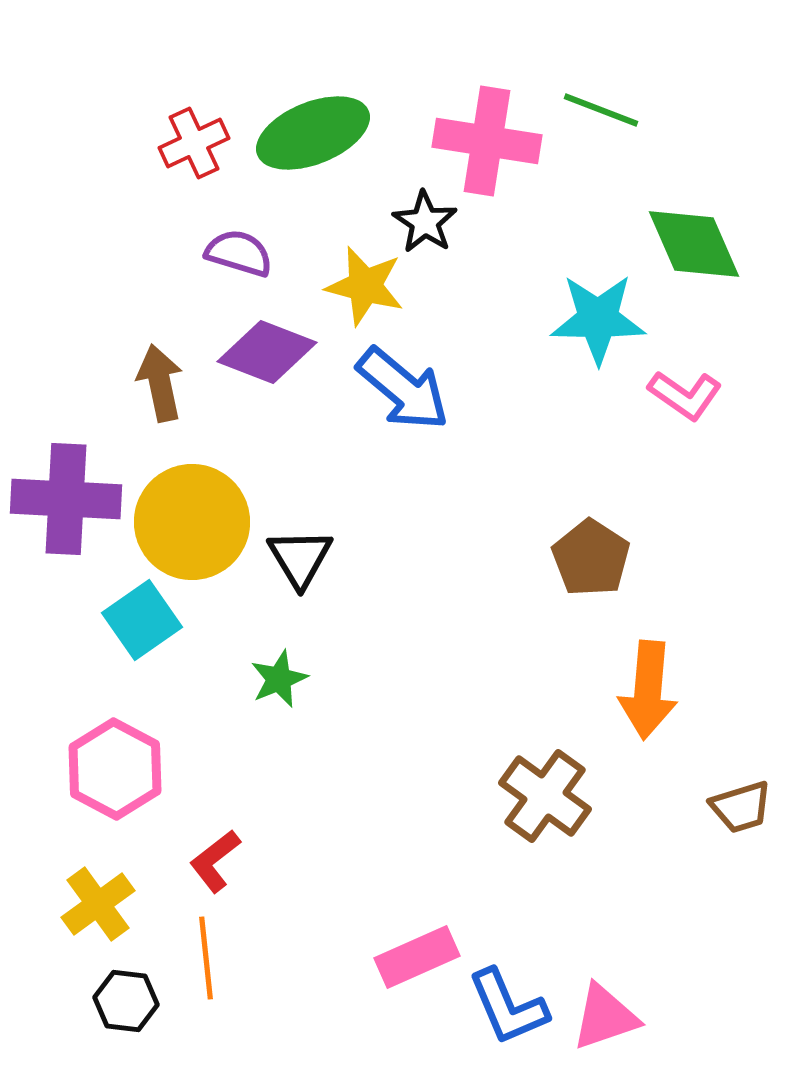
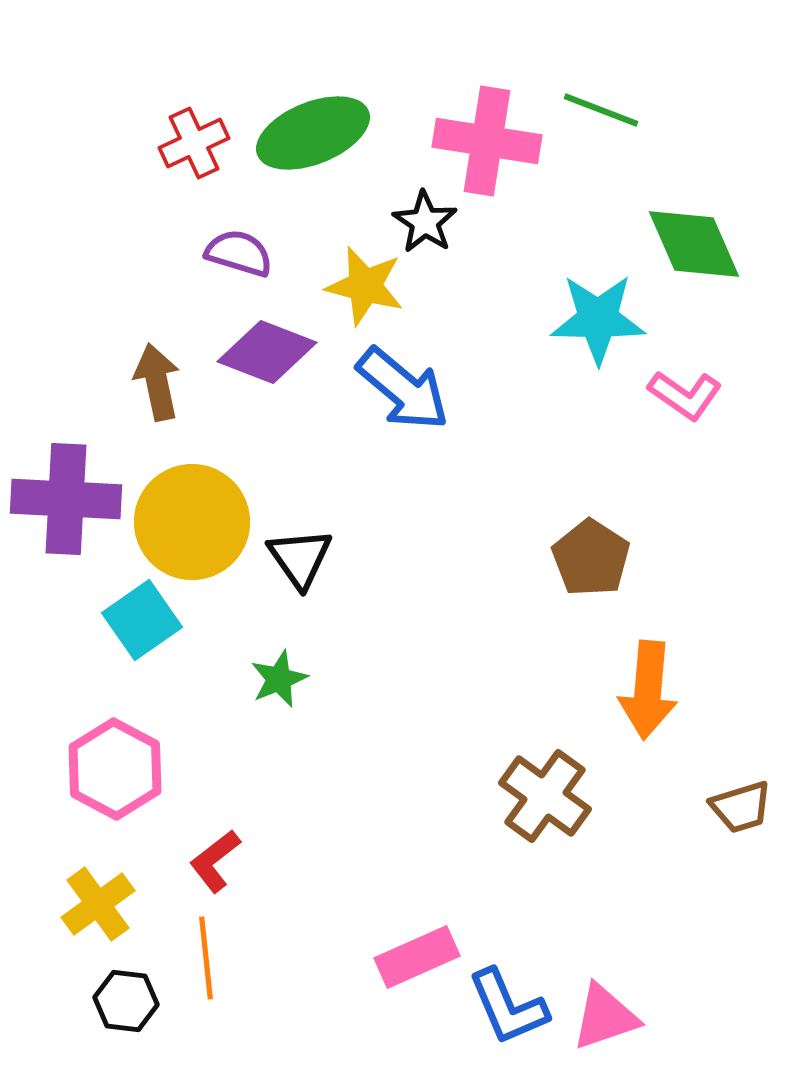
brown arrow: moved 3 px left, 1 px up
black triangle: rotated 4 degrees counterclockwise
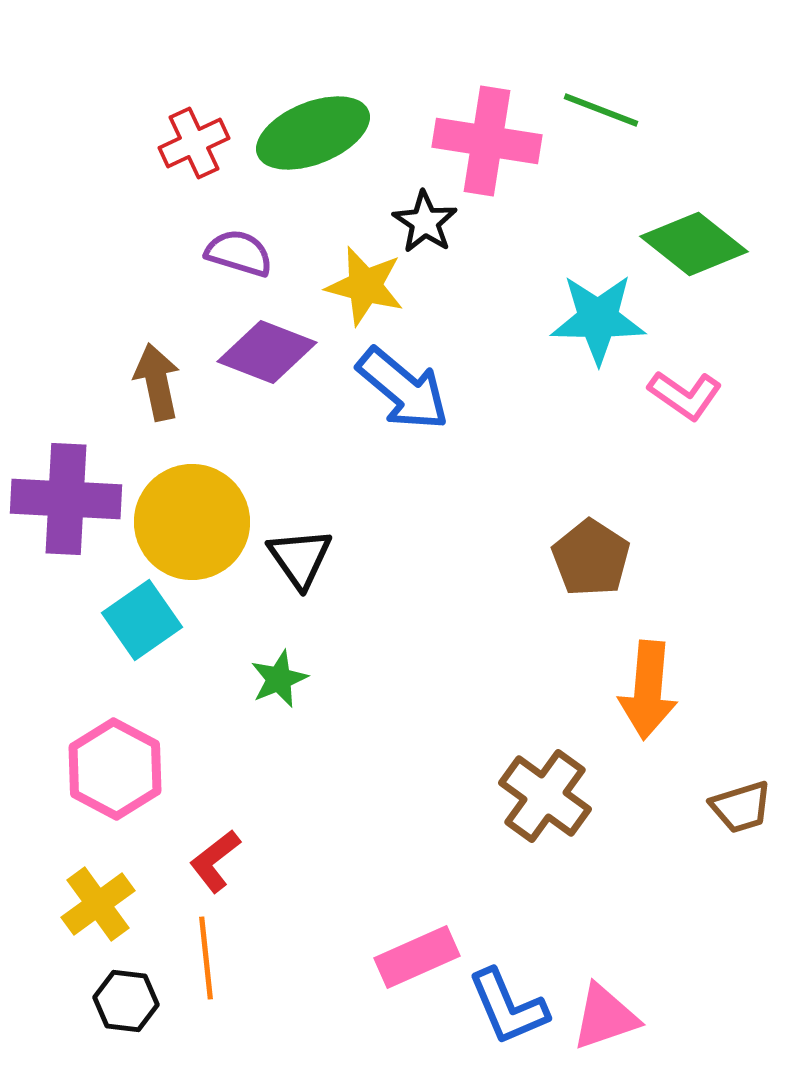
green diamond: rotated 28 degrees counterclockwise
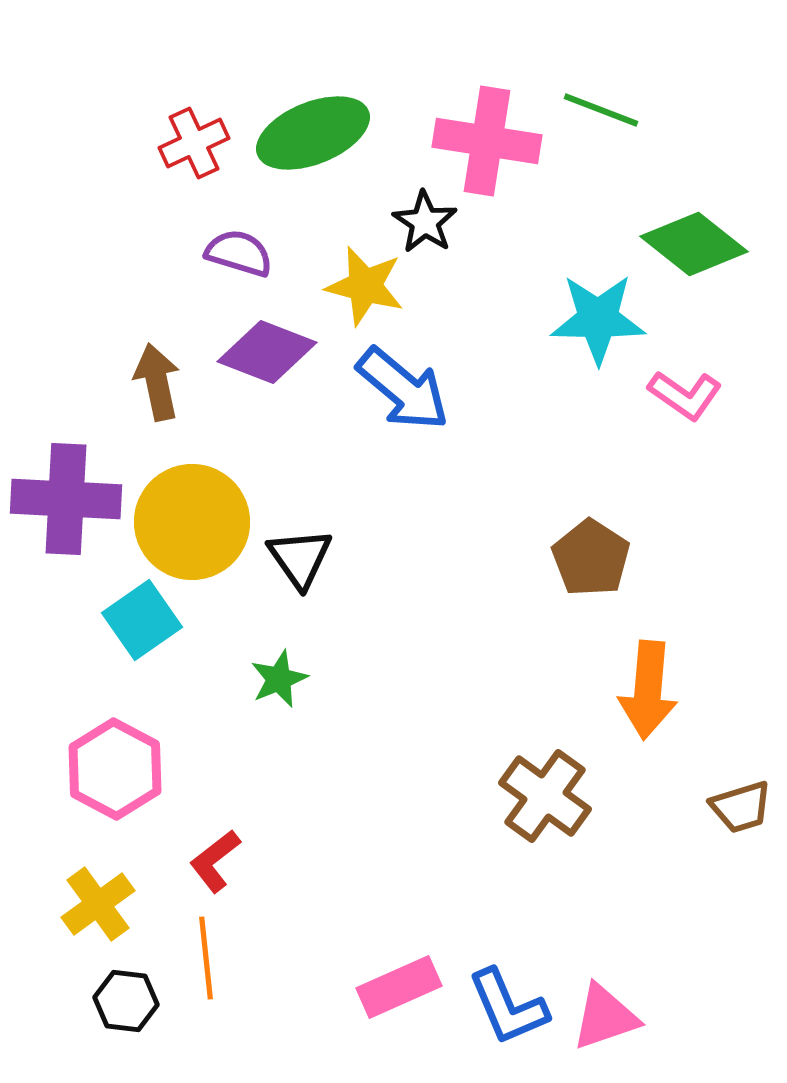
pink rectangle: moved 18 px left, 30 px down
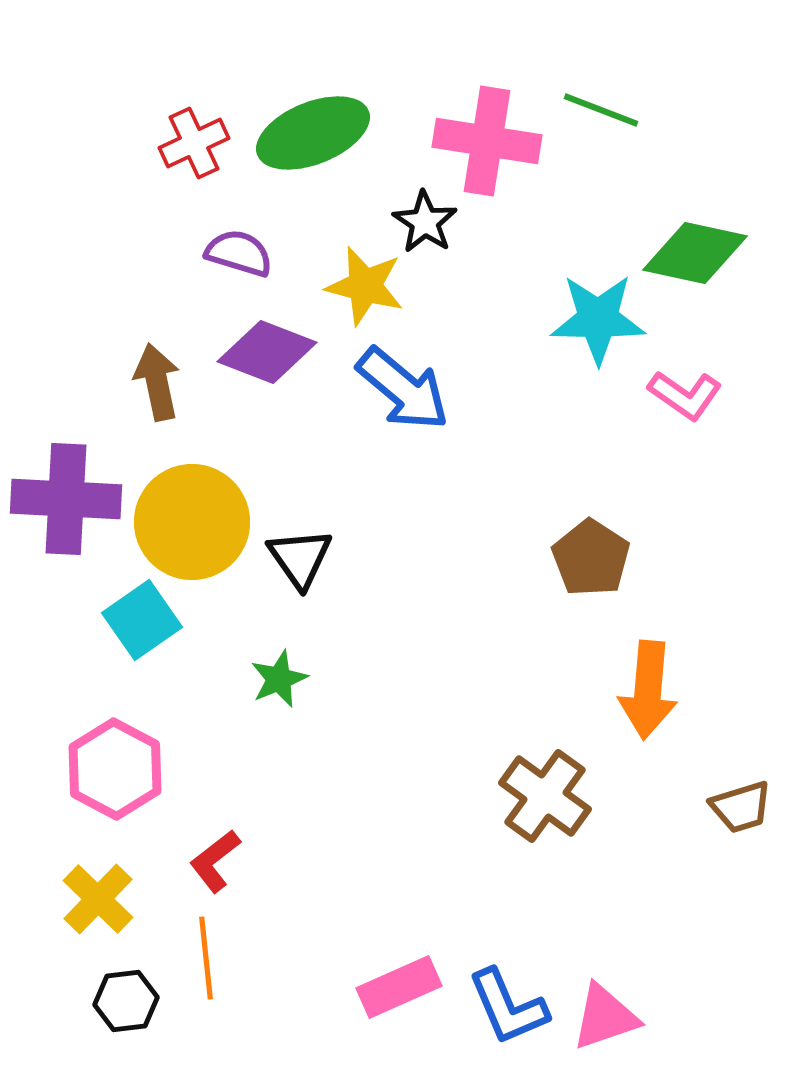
green diamond: moved 1 px right, 9 px down; rotated 26 degrees counterclockwise
yellow cross: moved 5 px up; rotated 10 degrees counterclockwise
black hexagon: rotated 14 degrees counterclockwise
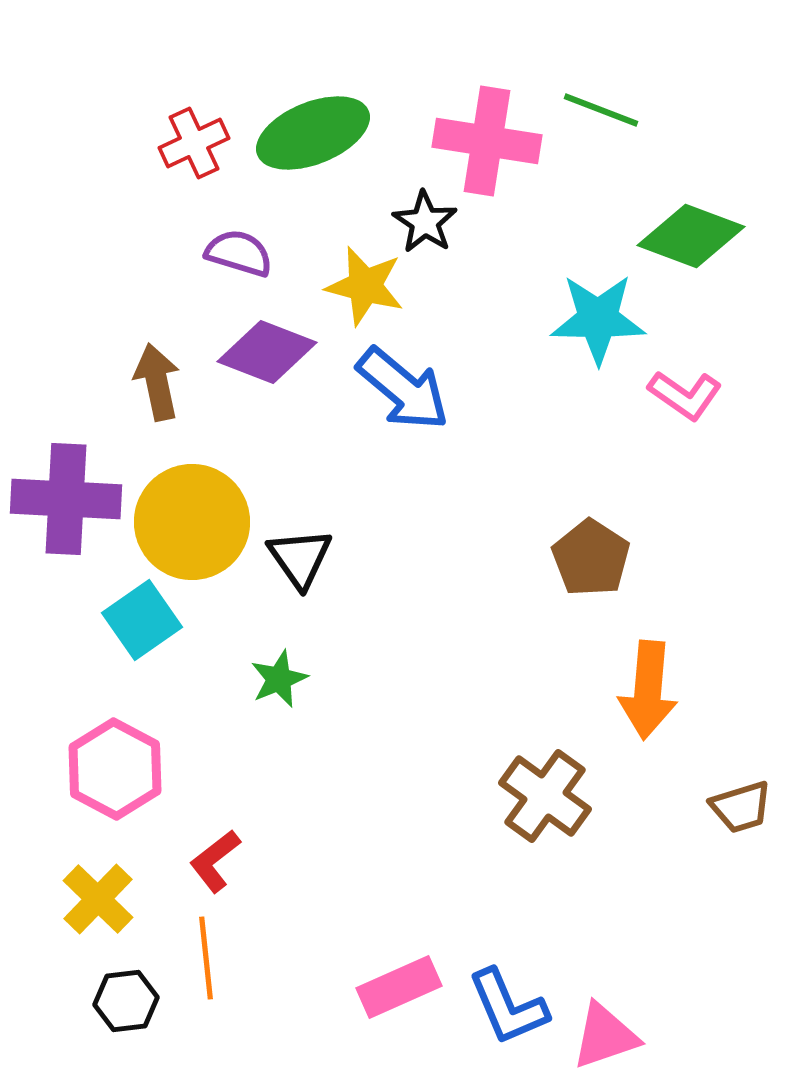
green diamond: moved 4 px left, 17 px up; rotated 8 degrees clockwise
pink triangle: moved 19 px down
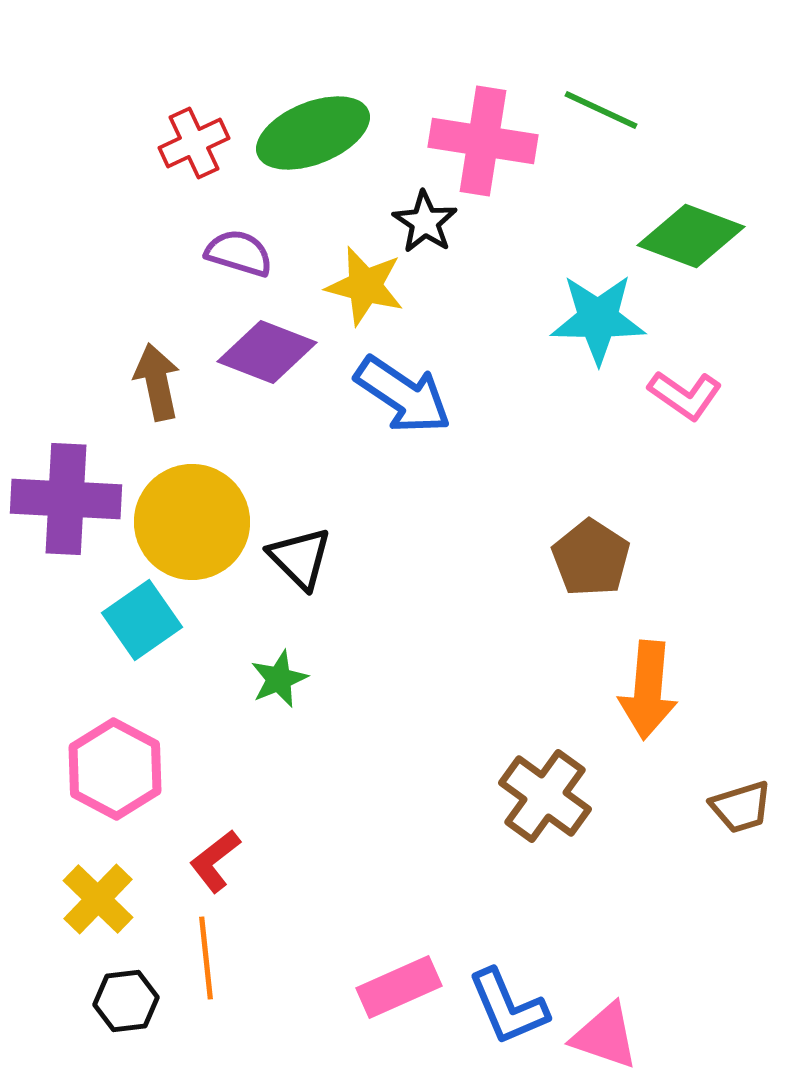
green line: rotated 4 degrees clockwise
pink cross: moved 4 px left
blue arrow: moved 6 px down; rotated 6 degrees counterclockwise
black triangle: rotated 10 degrees counterclockwise
pink triangle: rotated 38 degrees clockwise
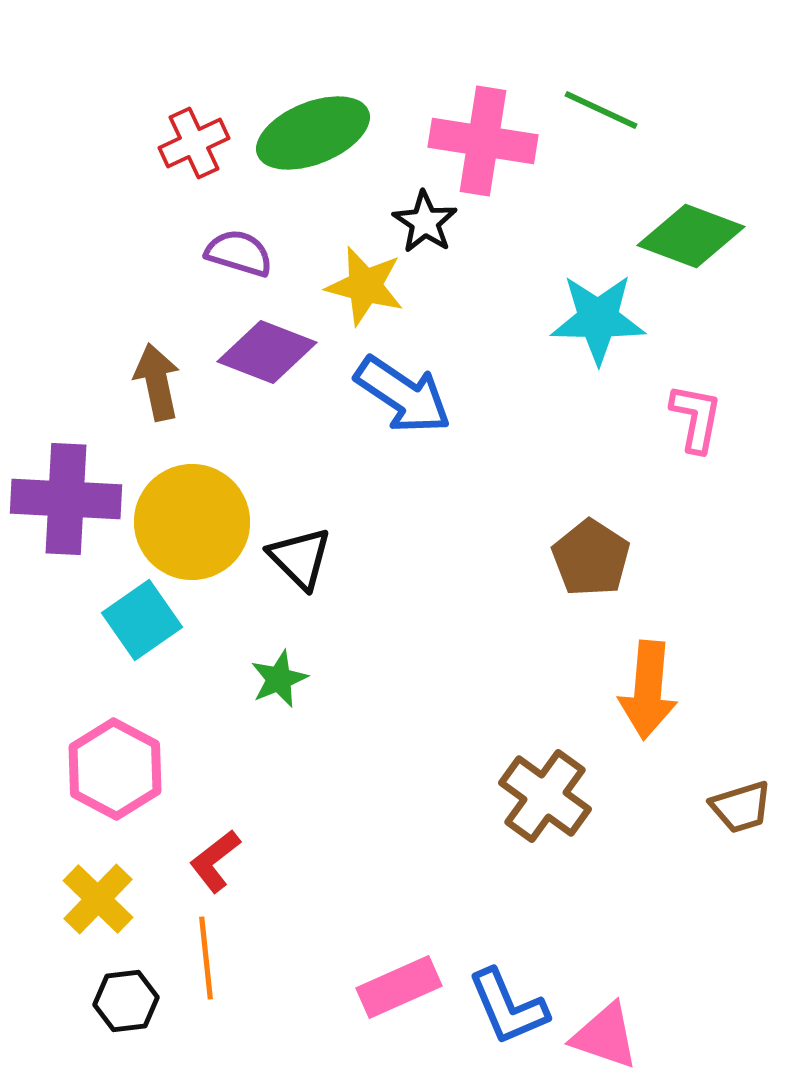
pink L-shape: moved 11 px right, 23 px down; rotated 114 degrees counterclockwise
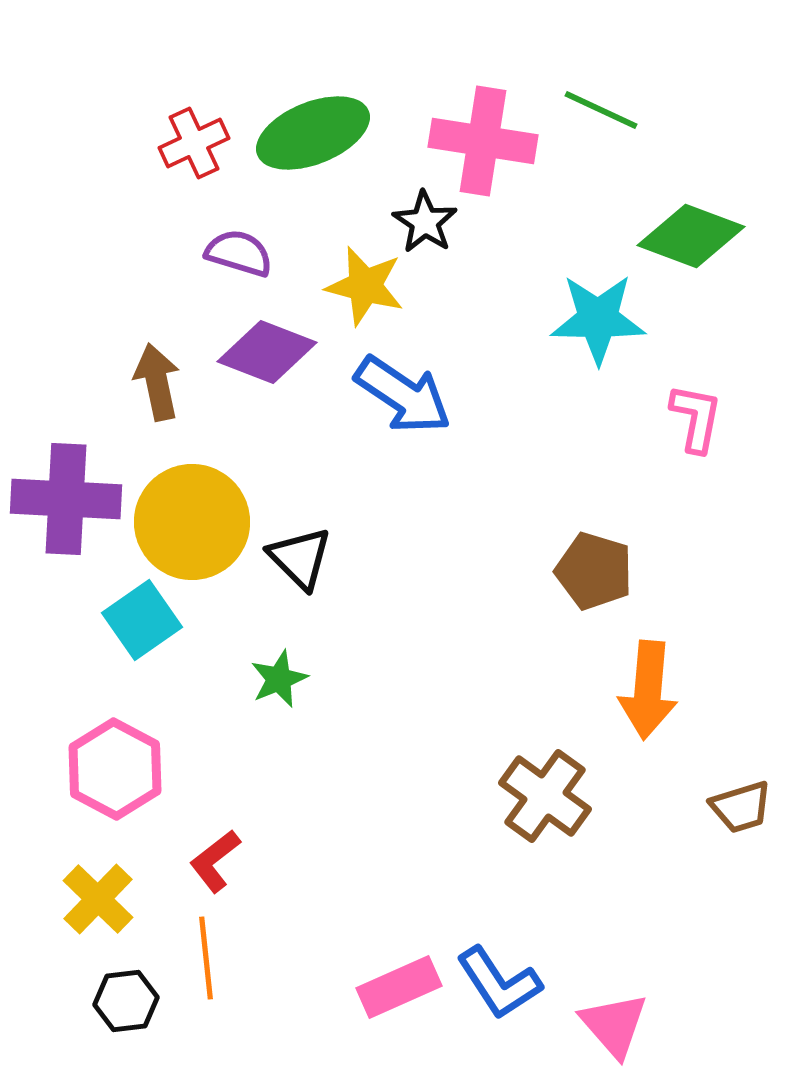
brown pentagon: moved 3 px right, 13 px down; rotated 16 degrees counterclockwise
blue L-shape: moved 9 px left, 24 px up; rotated 10 degrees counterclockwise
pink triangle: moved 9 px right, 11 px up; rotated 30 degrees clockwise
